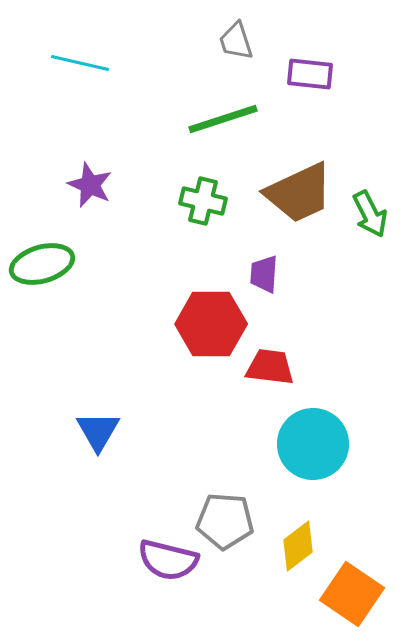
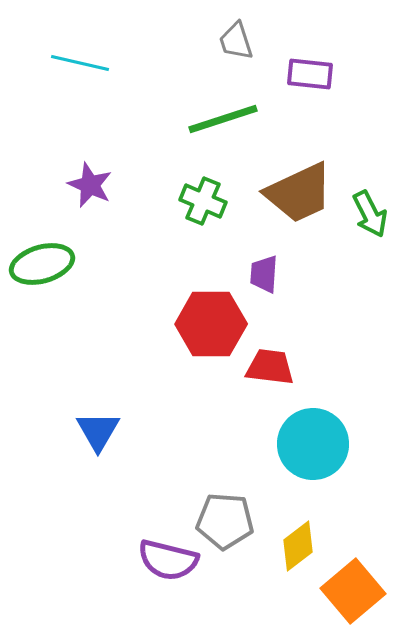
green cross: rotated 9 degrees clockwise
orange square: moved 1 px right, 3 px up; rotated 16 degrees clockwise
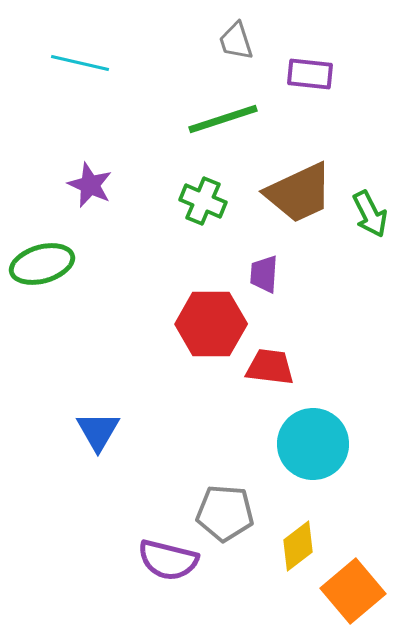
gray pentagon: moved 8 px up
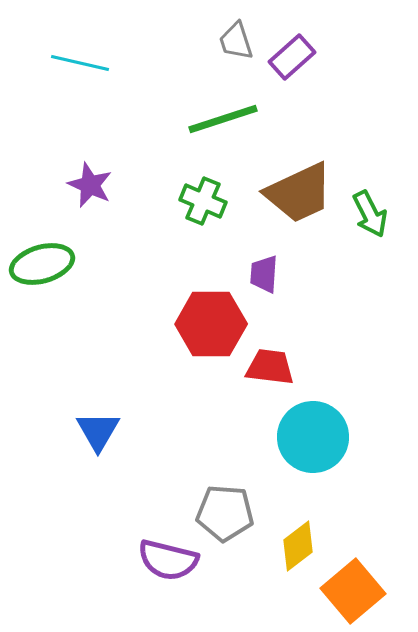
purple rectangle: moved 18 px left, 17 px up; rotated 48 degrees counterclockwise
cyan circle: moved 7 px up
